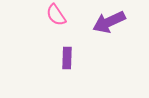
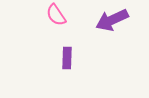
purple arrow: moved 3 px right, 2 px up
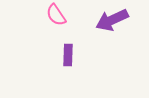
purple rectangle: moved 1 px right, 3 px up
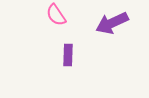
purple arrow: moved 3 px down
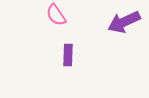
purple arrow: moved 12 px right, 1 px up
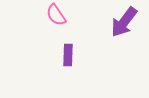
purple arrow: rotated 28 degrees counterclockwise
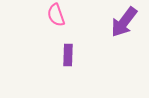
pink semicircle: rotated 15 degrees clockwise
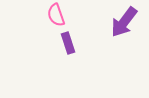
purple rectangle: moved 12 px up; rotated 20 degrees counterclockwise
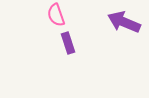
purple arrow: rotated 76 degrees clockwise
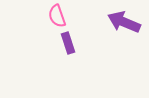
pink semicircle: moved 1 px right, 1 px down
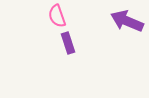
purple arrow: moved 3 px right, 1 px up
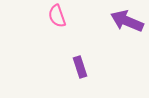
purple rectangle: moved 12 px right, 24 px down
